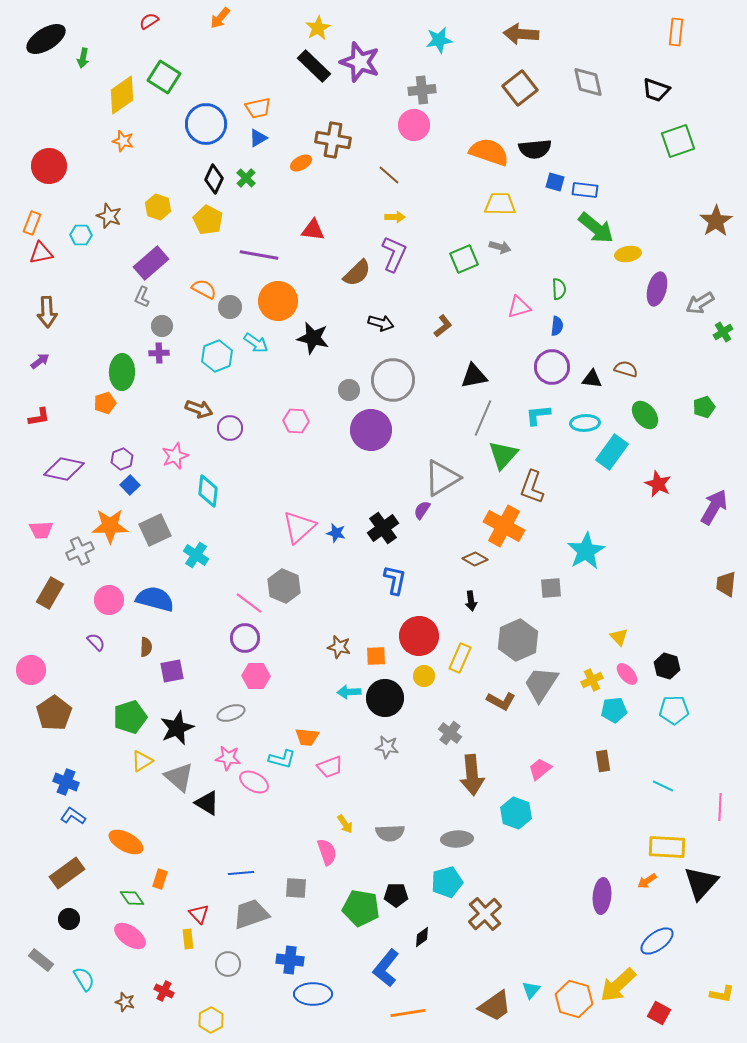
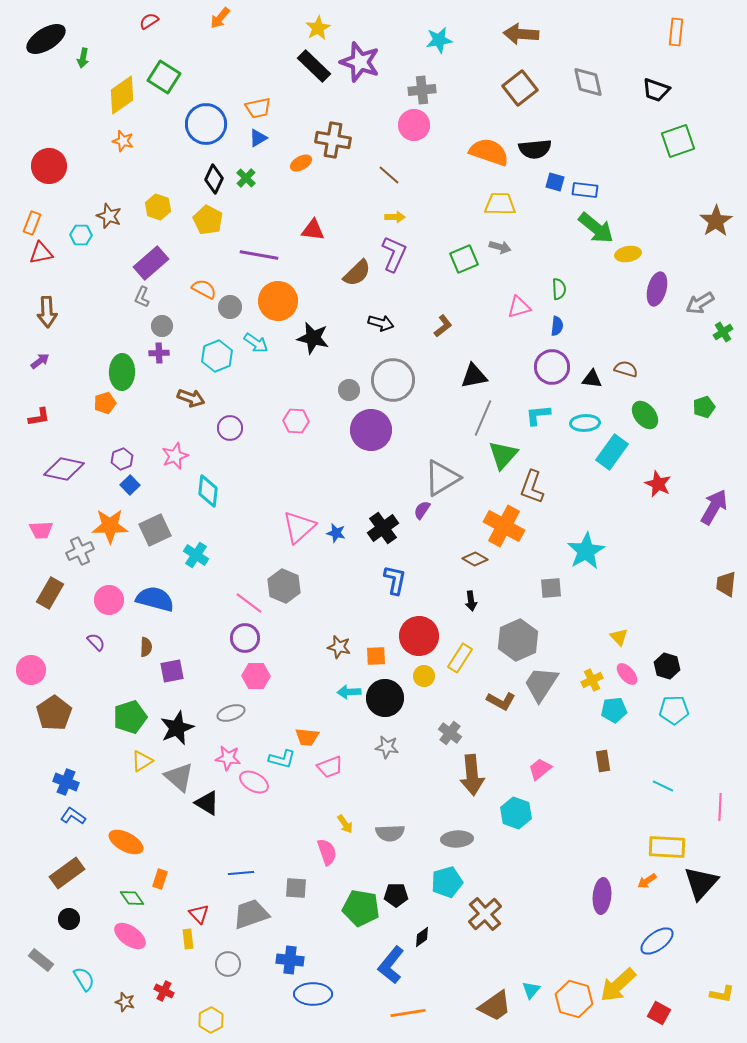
brown arrow at (199, 409): moved 8 px left, 11 px up
yellow rectangle at (460, 658): rotated 8 degrees clockwise
blue L-shape at (386, 968): moved 5 px right, 3 px up
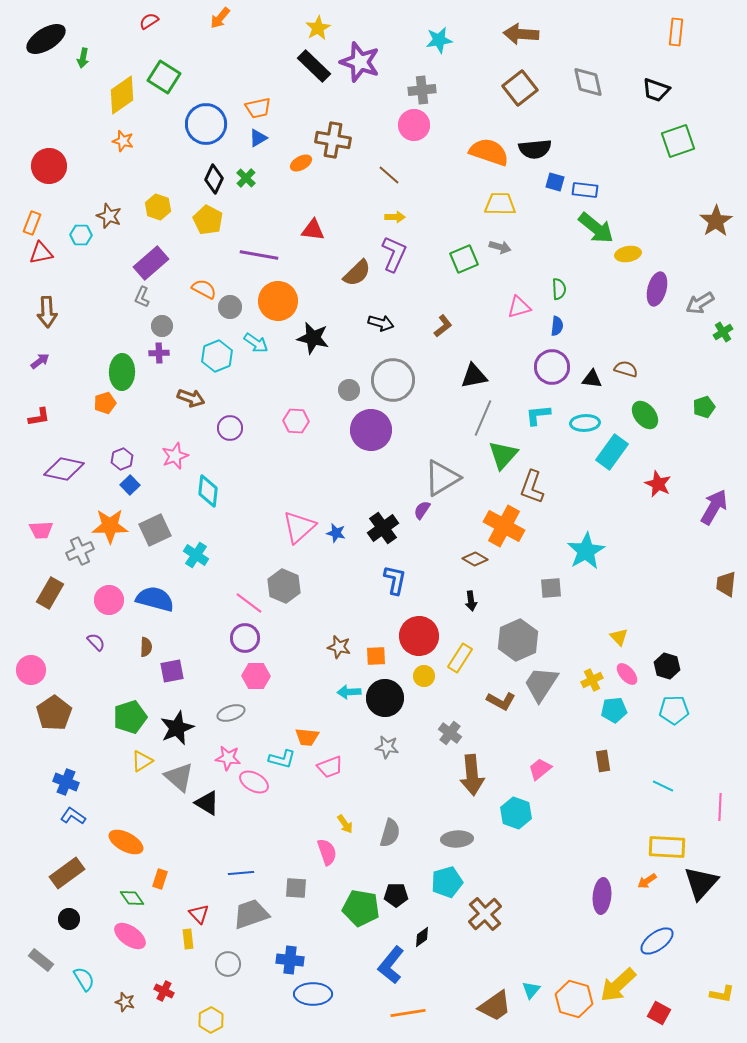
gray semicircle at (390, 833): rotated 72 degrees counterclockwise
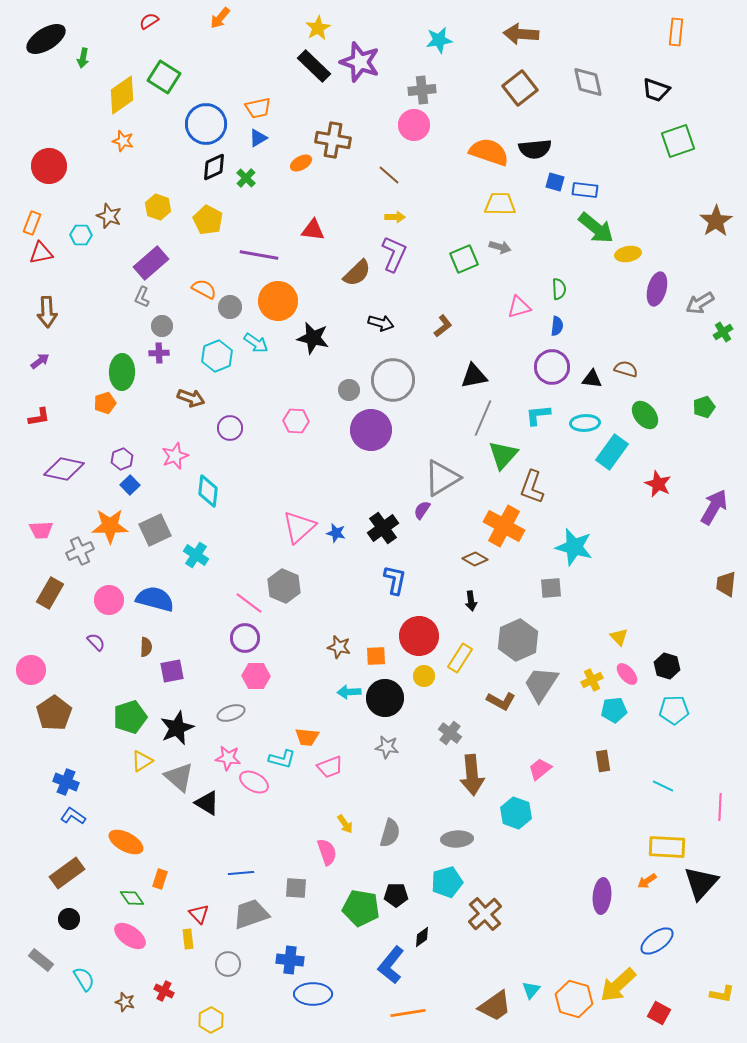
black diamond at (214, 179): moved 12 px up; rotated 40 degrees clockwise
cyan star at (586, 551): moved 12 px left, 4 px up; rotated 27 degrees counterclockwise
